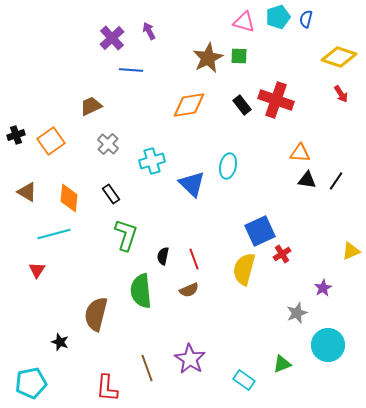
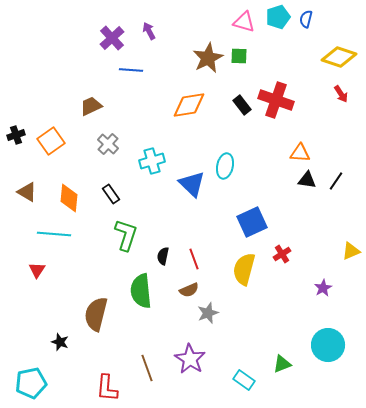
cyan ellipse at (228, 166): moved 3 px left
blue square at (260, 231): moved 8 px left, 9 px up
cyan line at (54, 234): rotated 20 degrees clockwise
gray star at (297, 313): moved 89 px left
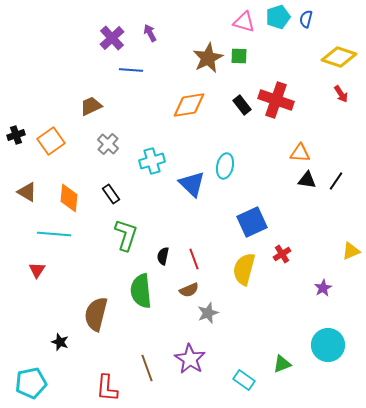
purple arrow at (149, 31): moved 1 px right, 2 px down
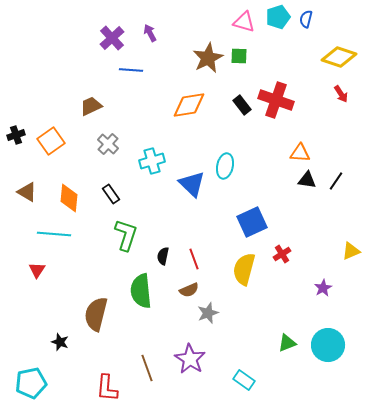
green triangle at (282, 364): moved 5 px right, 21 px up
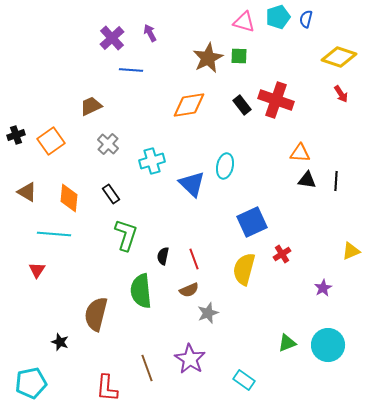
black line at (336, 181): rotated 30 degrees counterclockwise
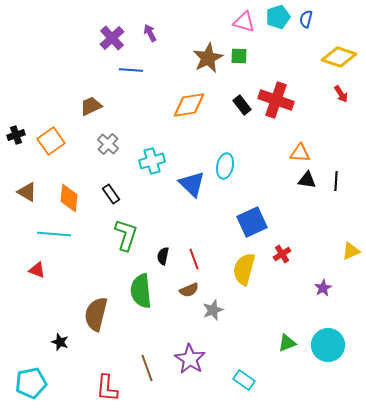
red triangle at (37, 270): rotated 42 degrees counterclockwise
gray star at (208, 313): moved 5 px right, 3 px up
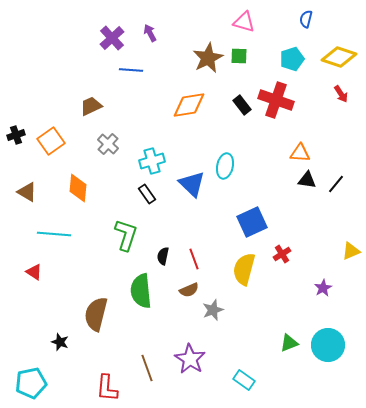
cyan pentagon at (278, 17): moved 14 px right, 42 px down
black line at (336, 181): moved 3 px down; rotated 36 degrees clockwise
black rectangle at (111, 194): moved 36 px right
orange diamond at (69, 198): moved 9 px right, 10 px up
red triangle at (37, 270): moved 3 px left, 2 px down; rotated 12 degrees clockwise
green triangle at (287, 343): moved 2 px right
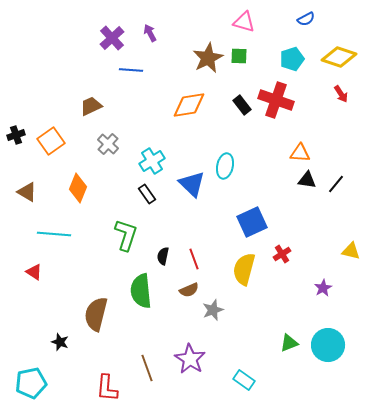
blue semicircle at (306, 19): rotated 132 degrees counterclockwise
cyan cross at (152, 161): rotated 15 degrees counterclockwise
orange diamond at (78, 188): rotated 16 degrees clockwise
yellow triangle at (351, 251): rotated 36 degrees clockwise
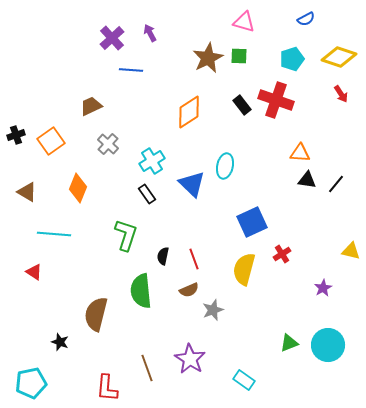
orange diamond at (189, 105): moved 7 px down; rotated 24 degrees counterclockwise
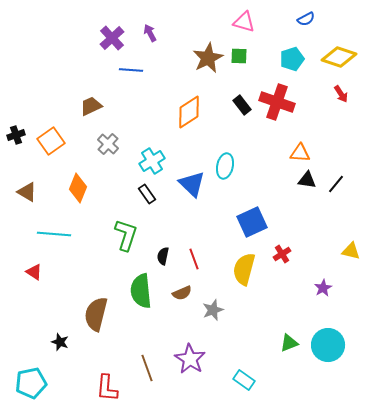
red cross at (276, 100): moved 1 px right, 2 px down
brown semicircle at (189, 290): moved 7 px left, 3 px down
